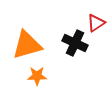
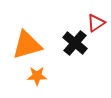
black cross: rotated 15 degrees clockwise
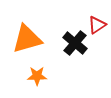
red triangle: moved 1 px right, 2 px down
orange triangle: moved 6 px up
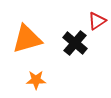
red triangle: moved 4 px up
orange star: moved 1 px left, 4 px down
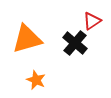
red triangle: moved 5 px left
orange star: rotated 24 degrees clockwise
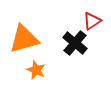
orange triangle: moved 3 px left
orange star: moved 10 px up
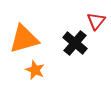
red triangle: moved 4 px right; rotated 18 degrees counterclockwise
orange star: moved 1 px left
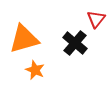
red triangle: moved 2 px up
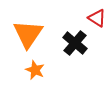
red triangle: moved 1 px right, 1 px up; rotated 36 degrees counterclockwise
orange triangle: moved 4 px right, 5 px up; rotated 40 degrees counterclockwise
